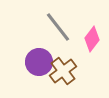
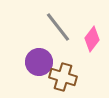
brown cross: moved 6 px down; rotated 36 degrees counterclockwise
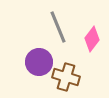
gray line: rotated 16 degrees clockwise
brown cross: moved 3 px right
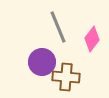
purple circle: moved 3 px right
brown cross: rotated 12 degrees counterclockwise
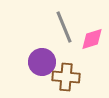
gray line: moved 6 px right
pink diamond: rotated 35 degrees clockwise
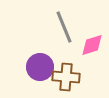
pink diamond: moved 6 px down
purple circle: moved 2 px left, 5 px down
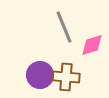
purple circle: moved 8 px down
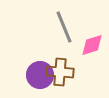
brown cross: moved 6 px left, 5 px up
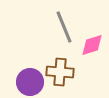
purple circle: moved 10 px left, 7 px down
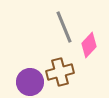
pink diamond: moved 3 px left; rotated 30 degrees counterclockwise
brown cross: rotated 20 degrees counterclockwise
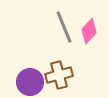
pink diamond: moved 14 px up
brown cross: moved 1 px left, 3 px down
